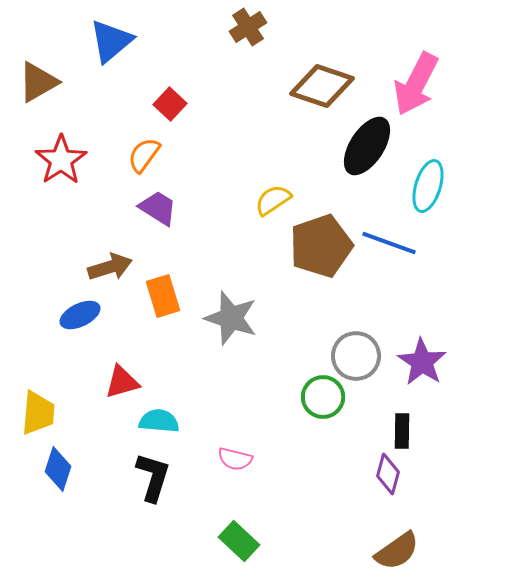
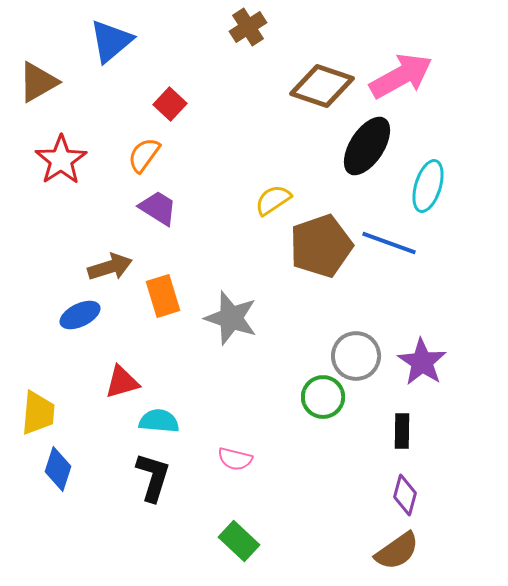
pink arrow: moved 15 px left, 8 px up; rotated 146 degrees counterclockwise
purple diamond: moved 17 px right, 21 px down
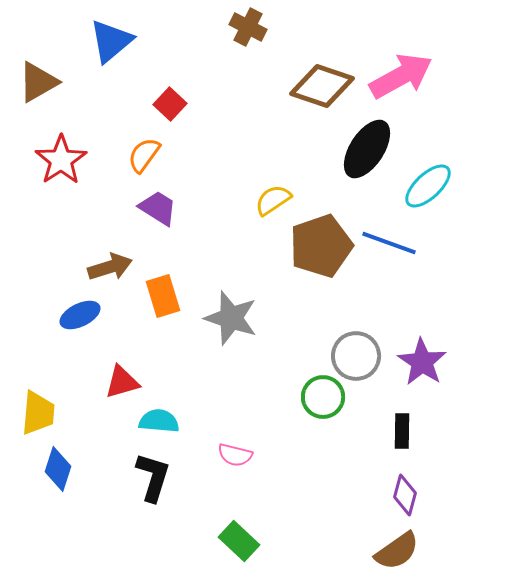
brown cross: rotated 30 degrees counterclockwise
black ellipse: moved 3 px down
cyan ellipse: rotated 30 degrees clockwise
pink semicircle: moved 4 px up
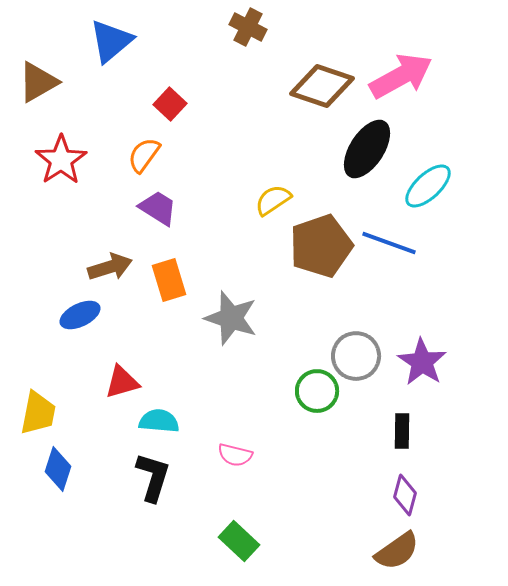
orange rectangle: moved 6 px right, 16 px up
green circle: moved 6 px left, 6 px up
yellow trapezoid: rotated 6 degrees clockwise
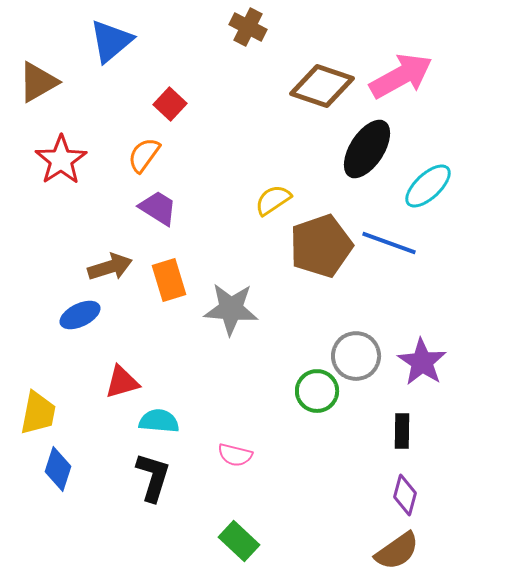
gray star: moved 9 px up; rotated 14 degrees counterclockwise
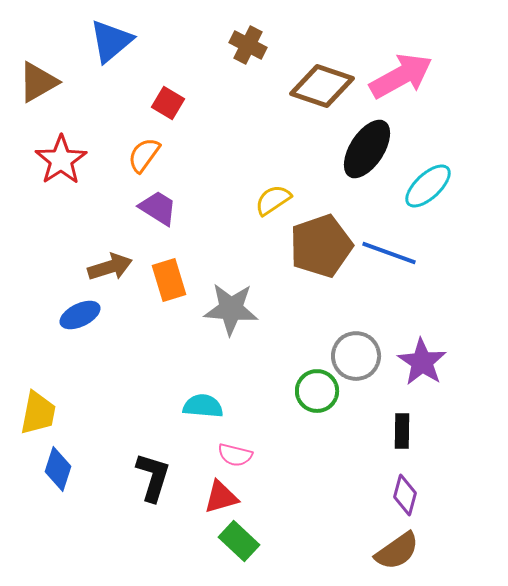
brown cross: moved 18 px down
red square: moved 2 px left, 1 px up; rotated 12 degrees counterclockwise
blue line: moved 10 px down
red triangle: moved 99 px right, 115 px down
cyan semicircle: moved 44 px right, 15 px up
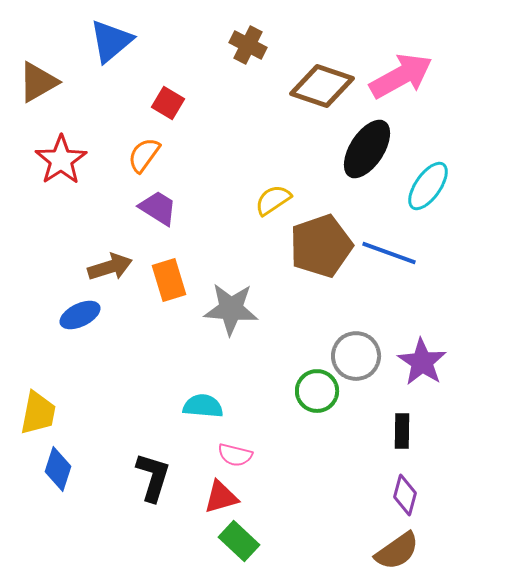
cyan ellipse: rotated 12 degrees counterclockwise
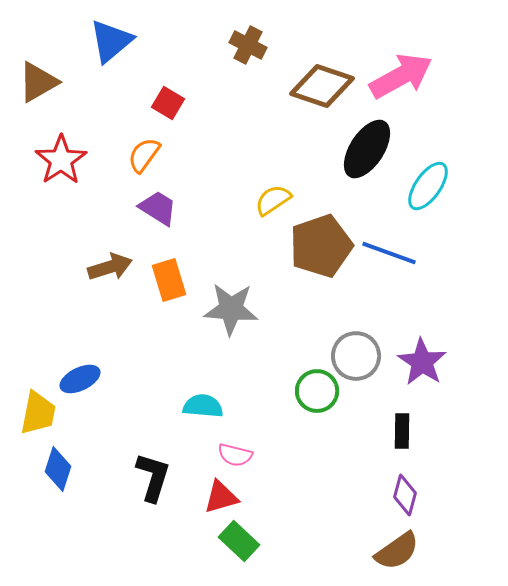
blue ellipse: moved 64 px down
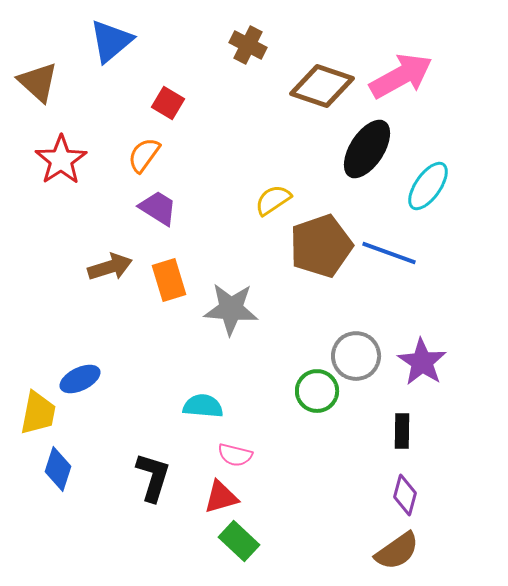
brown triangle: rotated 48 degrees counterclockwise
